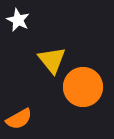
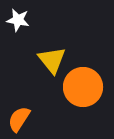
white star: rotated 15 degrees counterclockwise
orange semicircle: rotated 152 degrees clockwise
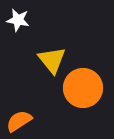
orange circle: moved 1 px down
orange semicircle: moved 2 px down; rotated 24 degrees clockwise
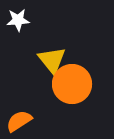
white star: rotated 15 degrees counterclockwise
orange circle: moved 11 px left, 4 px up
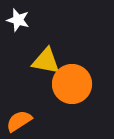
white star: rotated 20 degrees clockwise
yellow triangle: moved 6 px left, 1 px down; rotated 40 degrees counterclockwise
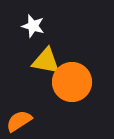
white star: moved 15 px right, 6 px down
orange circle: moved 2 px up
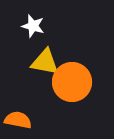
yellow triangle: moved 1 px left, 1 px down
orange semicircle: moved 1 px left, 1 px up; rotated 44 degrees clockwise
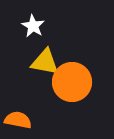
white star: rotated 15 degrees clockwise
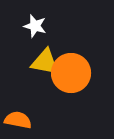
white star: moved 2 px right; rotated 15 degrees counterclockwise
orange circle: moved 1 px left, 9 px up
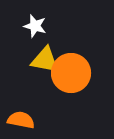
yellow triangle: moved 2 px up
orange semicircle: moved 3 px right
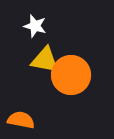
orange circle: moved 2 px down
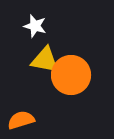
orange semicircle: rotated 28 degrees counterclockwise
